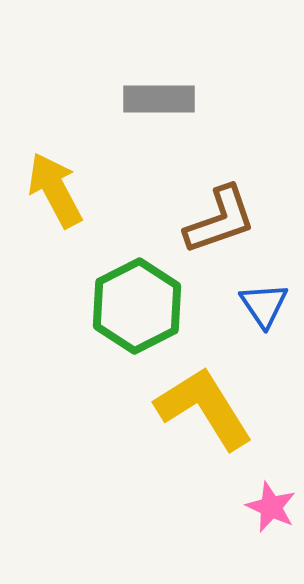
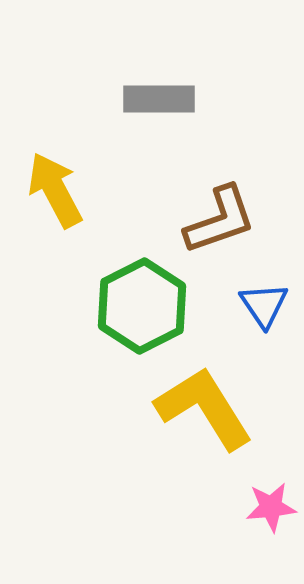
green hexagon: moved 5 px right
pink star: rotated 30 degrees counterclockwise
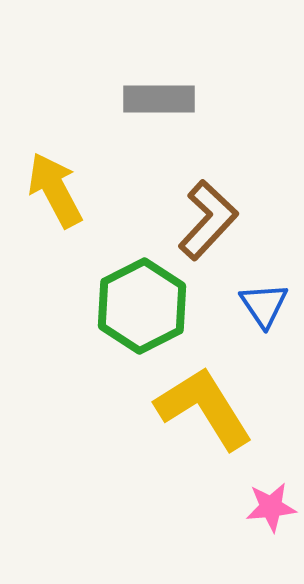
brown L-shape: moved 12 px left; rotated 28 degrees counterclockwise
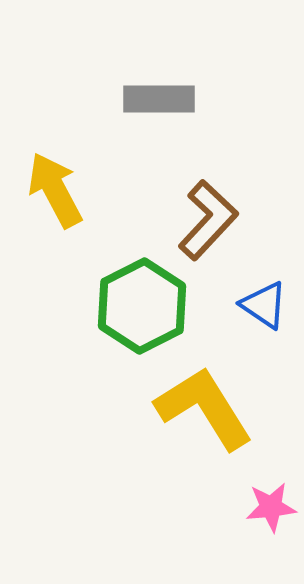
blue triangle: rotated 22 degrees counterclockwise
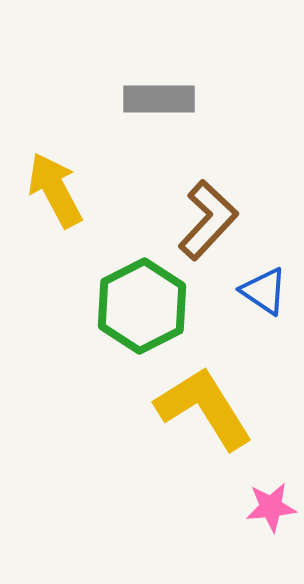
blue triangle: moved 14 px up
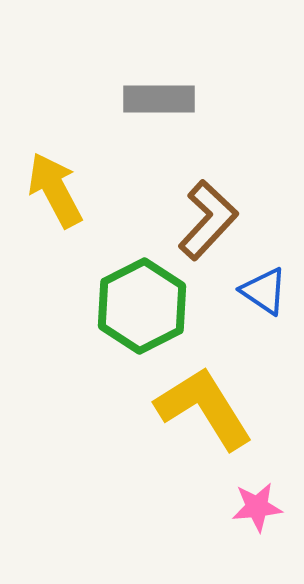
pink star: moved 14 px left
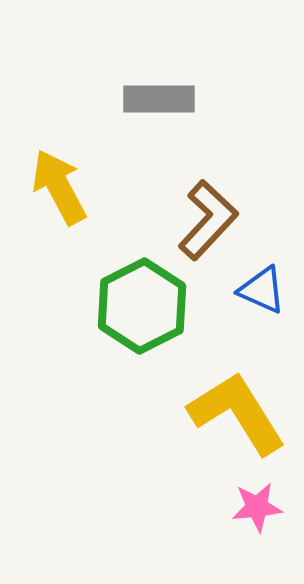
yellow arrow: moved 4 px right, 3 px up
blue triangle: moved 2 px left, 1 px up; rotated 10 degrees counterclockwise
yellow L-shape: moved 33 px right, 5 px down
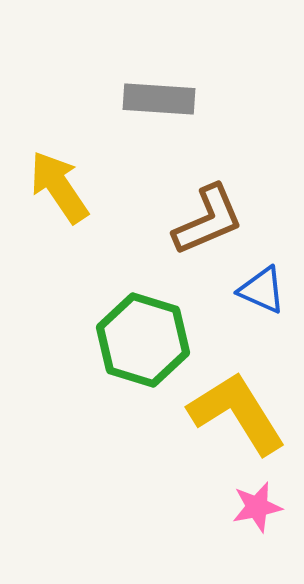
gray rectangle: rotated 4 degrees clockwise
yellow arrow: rotated 6 degrees counterclockwise
brown L-shape: rotated 24 degrees clockwise
green hexagon: moved 1 px right, 34 px down; rotated 16 degrees counterclockwise
pink star: rotated 6 degrees counterclockwise
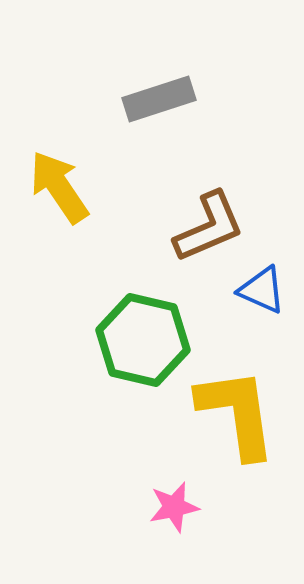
gray rectangle: rotated 22 degrees counterclockwise
brown L-shape: moved 1 px right, 7 px down
green hexagon: rotated 4 degrees counterclockwise
yellow L-shape: rotated 24 degrees clockwise
pink star: moved 83 px left
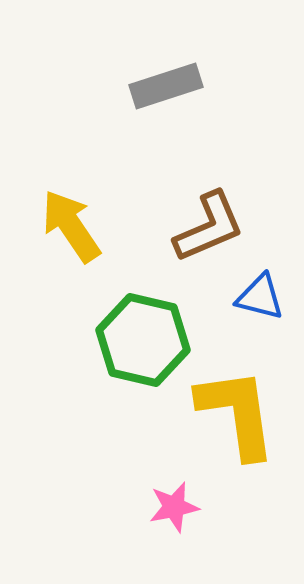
gray rectangle: moved 7 px right, 13 px up
yellow arrow: moved 12 px right, 39 px down
blue triangle: moved 2 px left, 7 px down; rotated 10 degrees counterclockwise
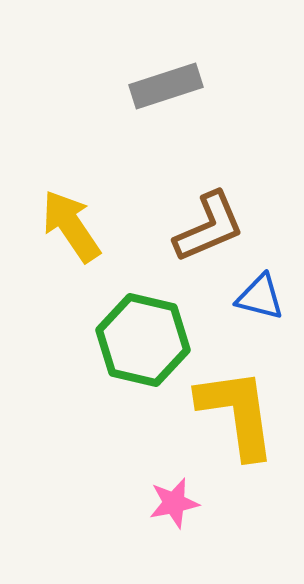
pink star: moved 4 px up
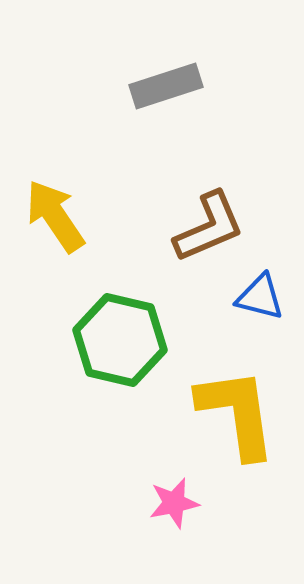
yellow arrow: moved 16 px left, 10 px up
green hexagon: moved 23 px left
